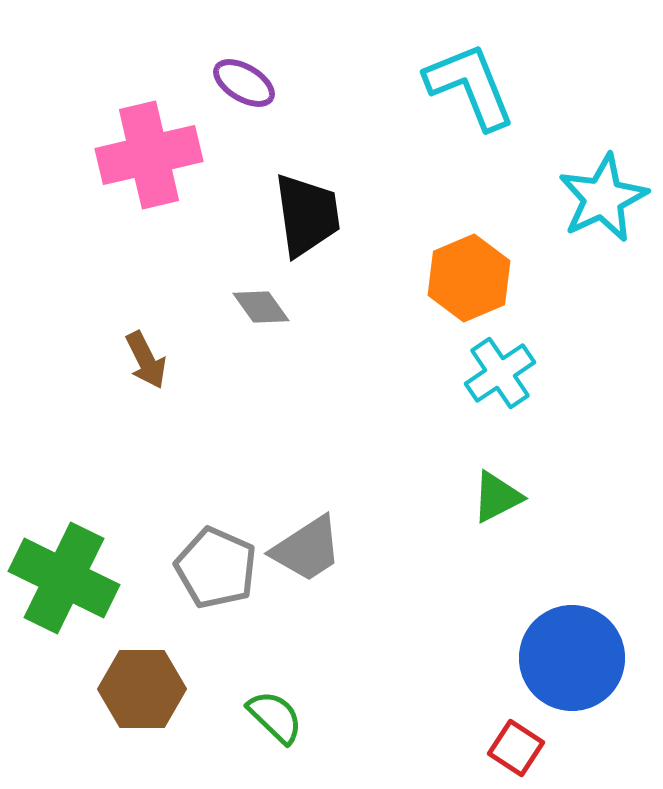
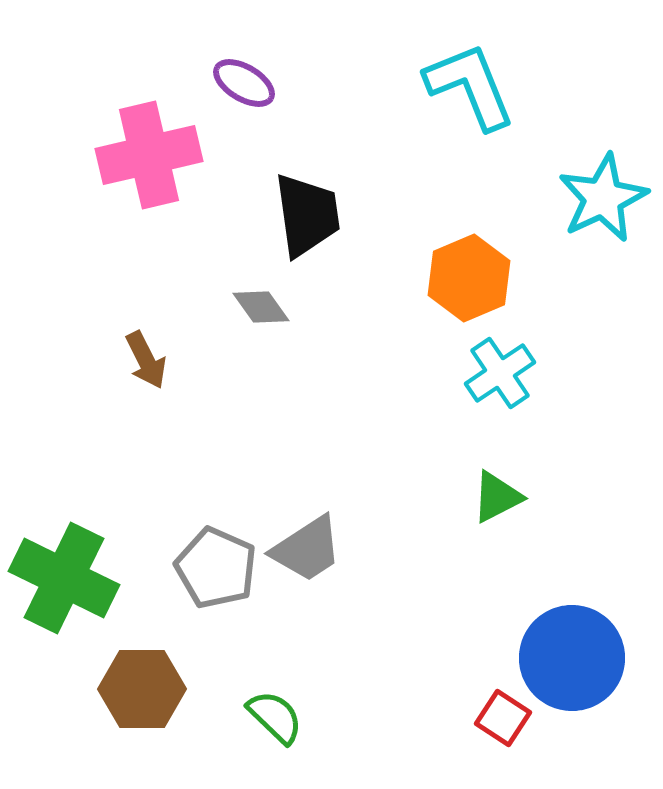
red square: moved 13 px left, 30 px up
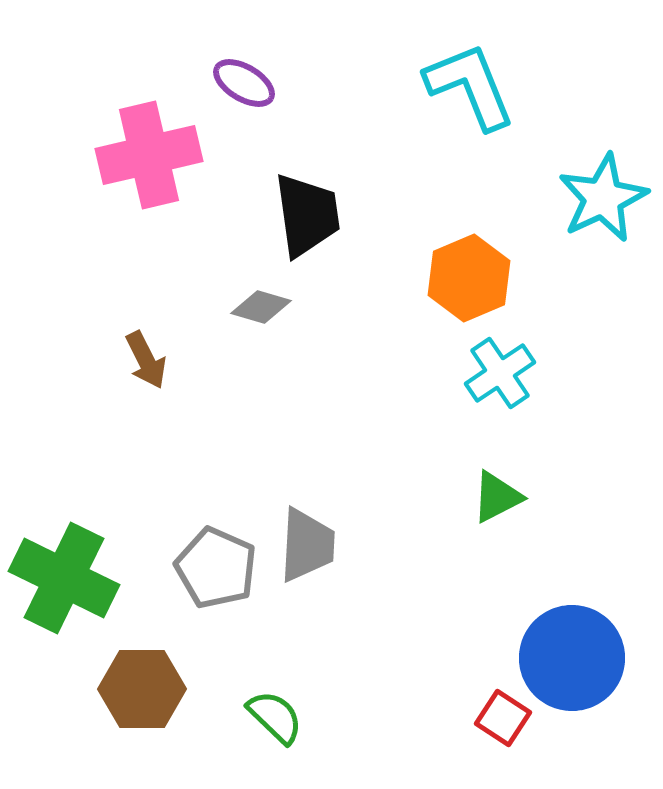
gray diamond: rotated 38 degrees counterclockwise
gray trapezoid: moved 4 px up; rotated 54 degrees counterclockwise
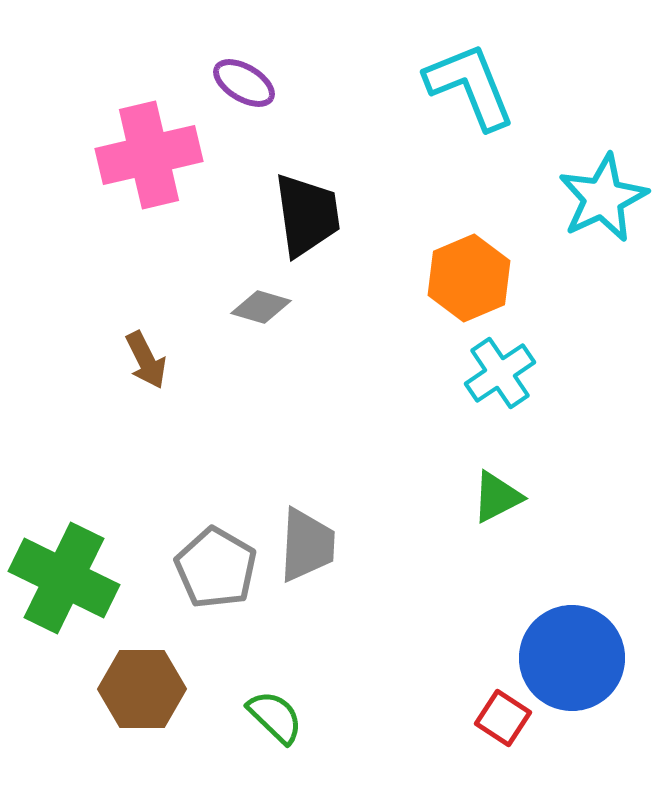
gray pentagon: rotated 6 degrees clockwise
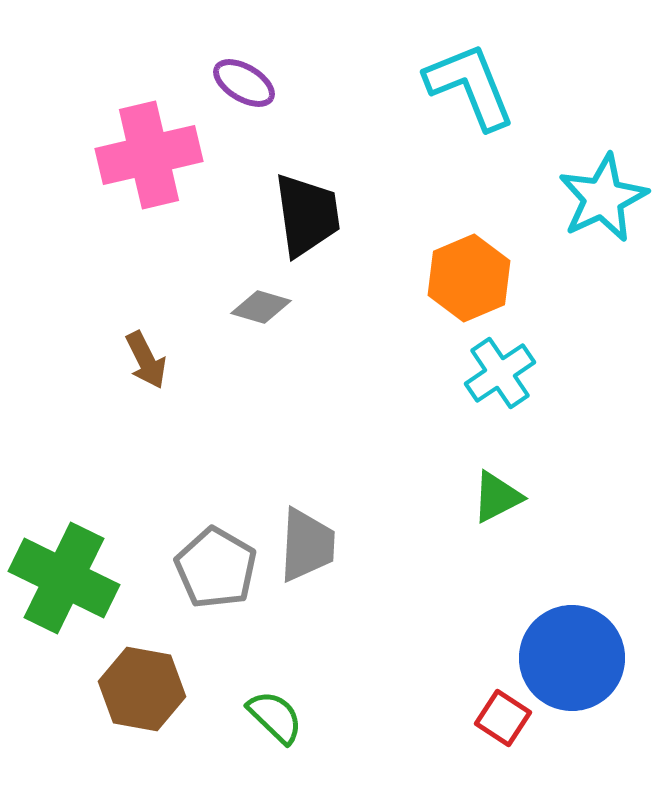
brown hexagon: rotated 10 degrees clockwise
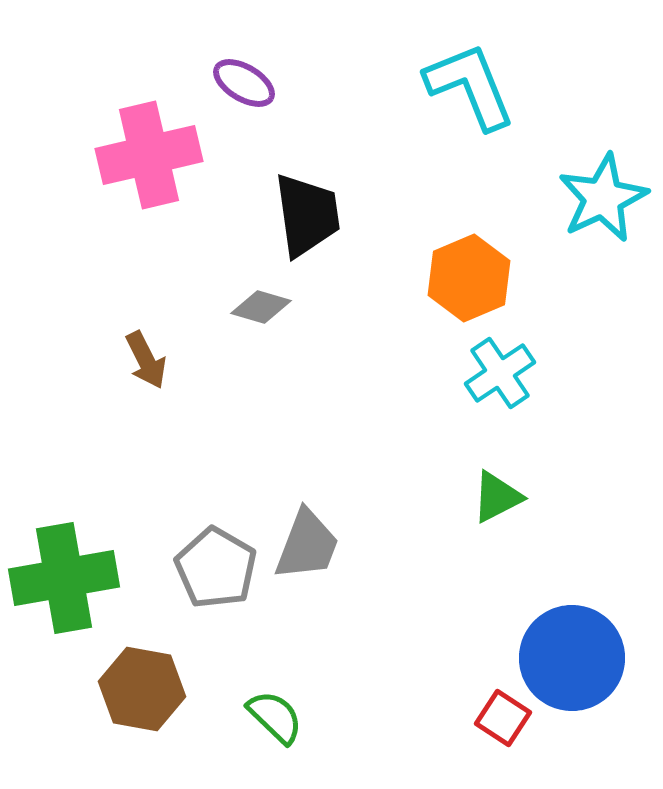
gray trapezoid: rotated 18 degrees clockwise
green cross: rotated 36 degrees counterclockwise
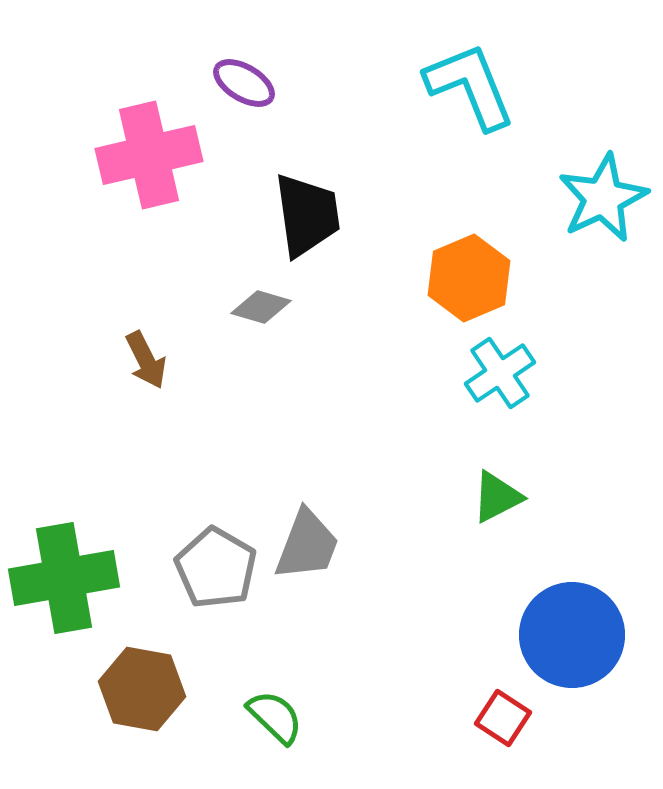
blue circle: moved 23 px up
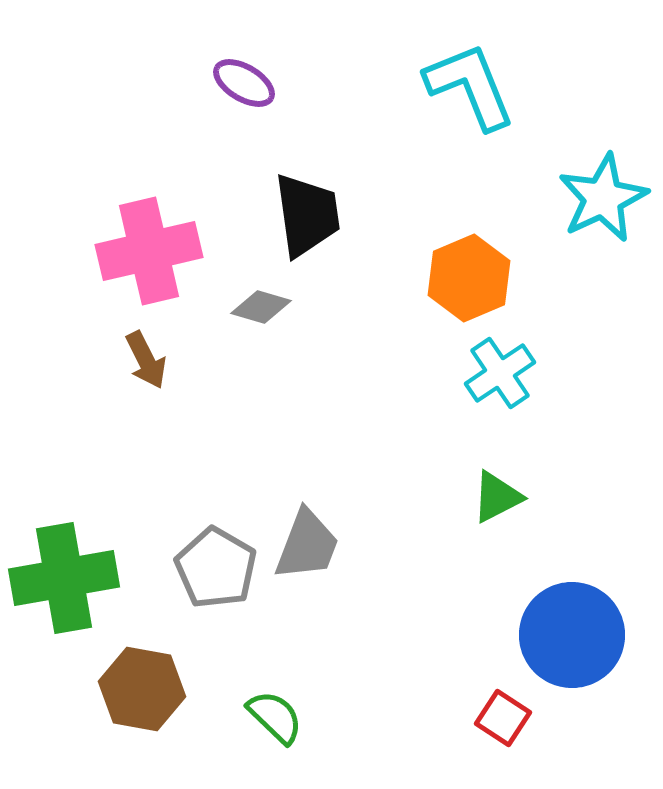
pink cross: moved 96 px down
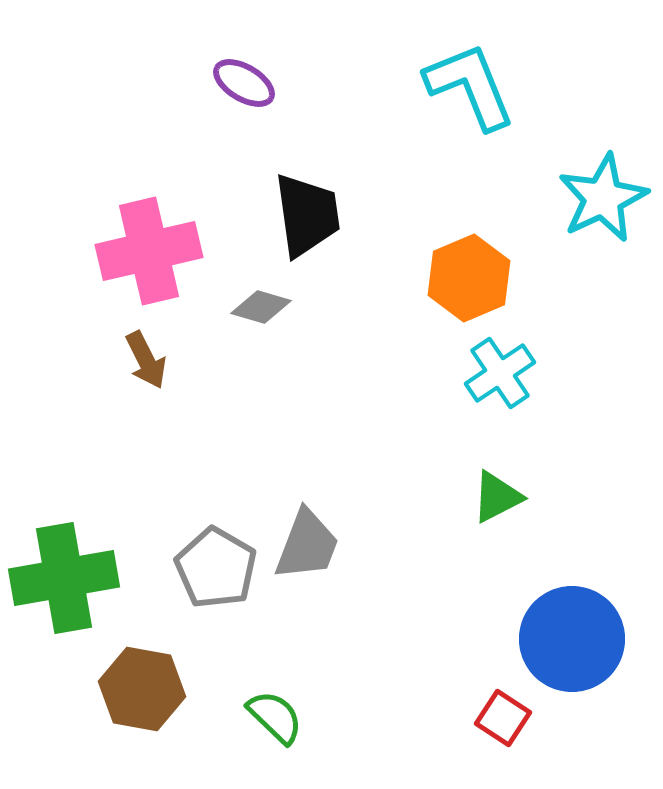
blue circle: moved 4 px down
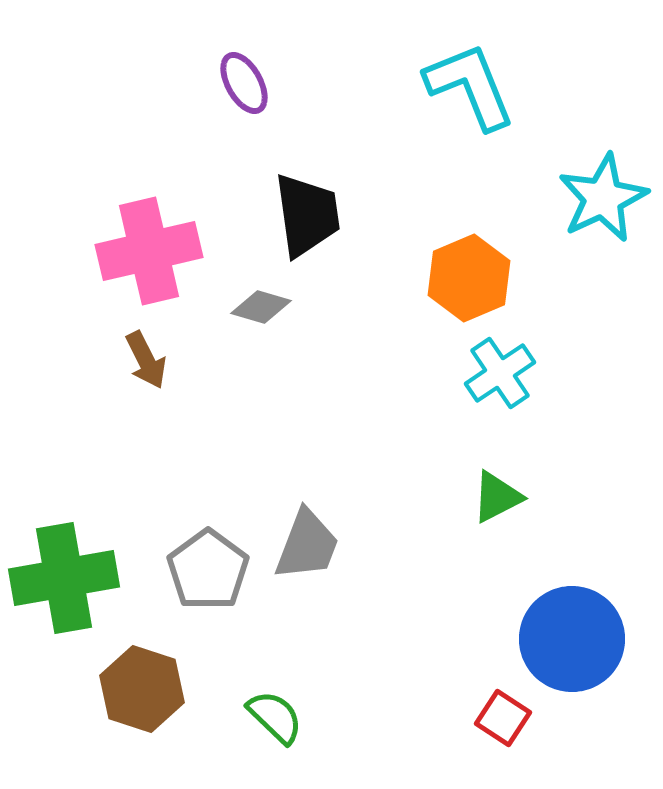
purple ellipse: rotated 30 degrees clockwise
gray pentagon: moved 8 px left, 2 px down; rotated 6 degrees clockwise
brown hexagon: rotated 8 degrees clockwise
